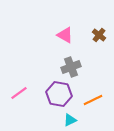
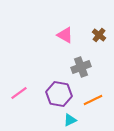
gray cross: moved 10 px right
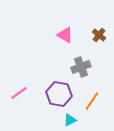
orange line: moved 1 px left, 1 px down; rotated 30 degrees counterclockwise
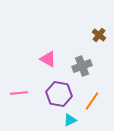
pink triangle: moved 17 px left, 24 px down
gray cross: moved 1 px right, 1 px up
pink line: rotated 30 degrees clockwise
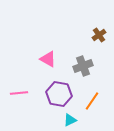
brown cross: rotated 16 degrees clockwise
gray cross: moved 1 px right
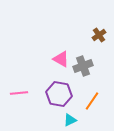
pink triangle: moved 13 px right
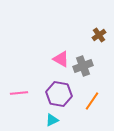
cyan triangle: moved 18 px left
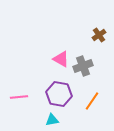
pink line: moved 4 px down
cyan triangle: rotated 16 degrees clockwise
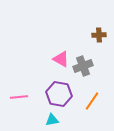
brown cross: rotated 32 degrees clockwise
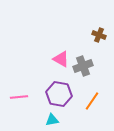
brown cross: rotated 24 degrees clockwise
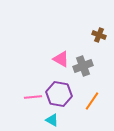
pink line: moved 14 px right
cyan triangle: rotated 40 degrees clockwise
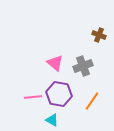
pink triangle: moved 6 px left, 4 px down; rotated 12 degrees clockwise
